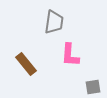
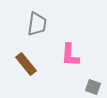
gray trapezoid: moved 17 px left, 2 px down
gray square: rotated 28 degrees clockwise
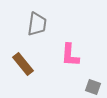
brown rectangle: moved 3 px left
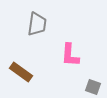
brown rectangle: moved 2 px left, 8 px down; rotated 15 degrees counterclockwise
